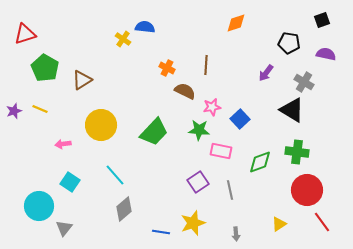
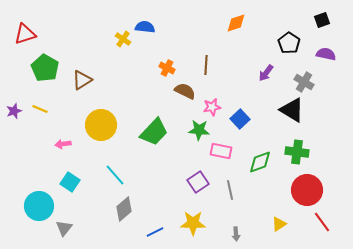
black pentagon: rotated 25 degrees clockwise
yellow star: rotated 20 degrees clockwise
blue line: moved 6 px left; rotated 36 degrees counterclockwise
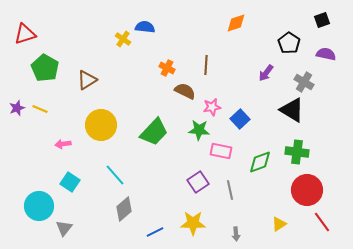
brown triangle: moved 5 px right
purple star: moved 3 px right, 3 px up
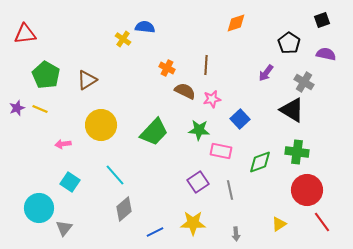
red triangle: rotated 10 degrees clockwise
green pentagon: moved 1 px right, 7 px down
pink star: moved 8 px up
cyan circle: moved 2 px down
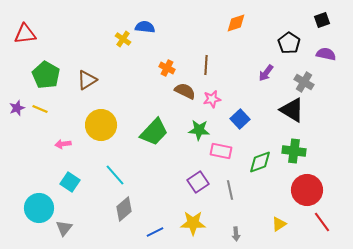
green cross: moved 3 px left, 1 px up
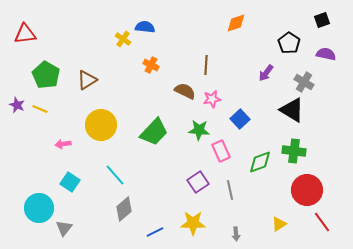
orange cross: moved 16 px left, 3 px up
purple star: moved 3 px up; rotated 28 degrees counterclockwise
pink rectangle: rotated 55 degrees clockwise
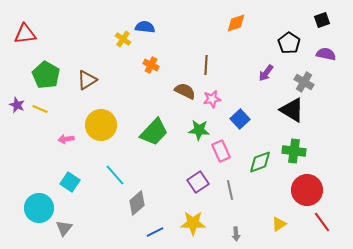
pink arrow: moved 3 px right, 5 px up
gray diamond: moved 13 px right, 6 px up
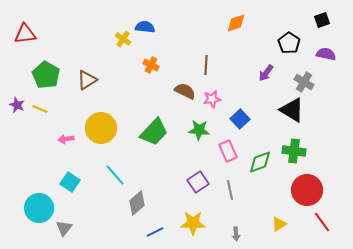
yellow circle: moved 3 px down
pink rectangle: moved 7 px right
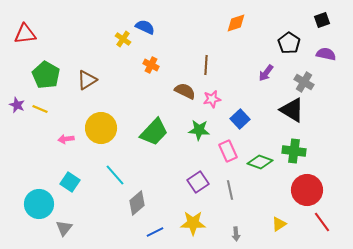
blue semicircle: rotated 18 degrees clockwise
green diamond: rotated 40 degrees clockwise
cyan circle: moved 4 px up
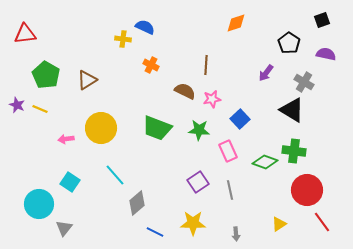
yellow cross: rotated 28 degrees counterclockwise
green trapezoid: moved 3 px right, 4 px up; rotated 68 degrees clockwise
green diamond: moved 5 px right
blue line: rotated 54 degrees clockwise
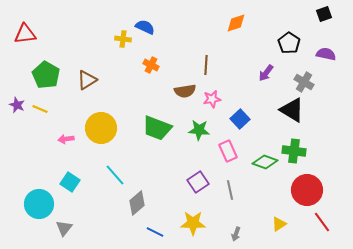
black square: moved 2 px right, 6 px up
brown semicircle: rotated 145 degrees clockwise
gray arrow: rotated 24 degrees clockwise
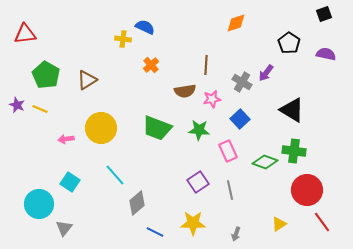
orange cross: rotated 21 degrees clockwise
gray cross: moved 62 px left
